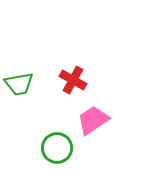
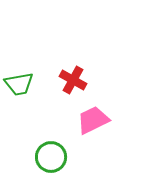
pink trapezoid: rotated 8 degrees clockwise
green circle: moved 6 px left, 9 px down
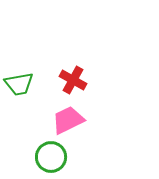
pink trapezoid: moved 25 px left
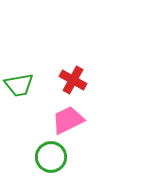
green trapezoid: moved 1 px down
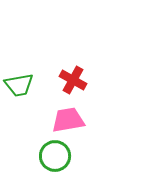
pink trapezoid: rotated 16 degrees clockwise
green circle: moved 4 px right, 1 px up
